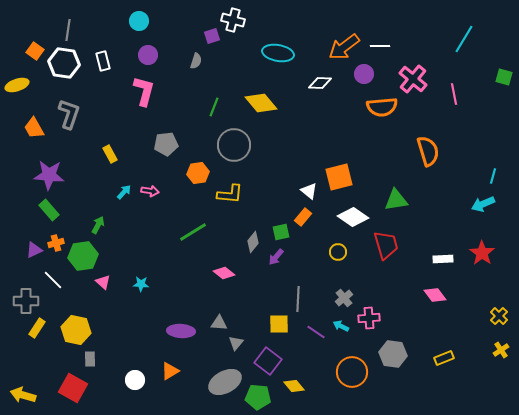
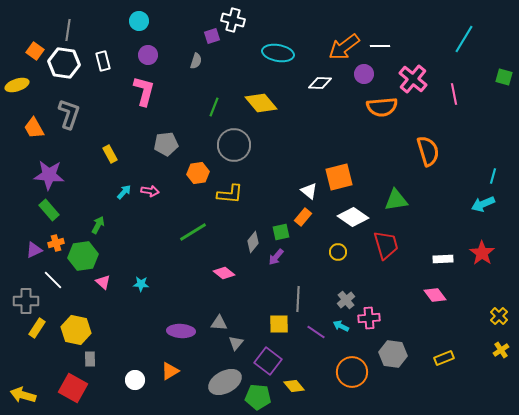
gray cross at (344, 298): moved 2 px right, 2 px down
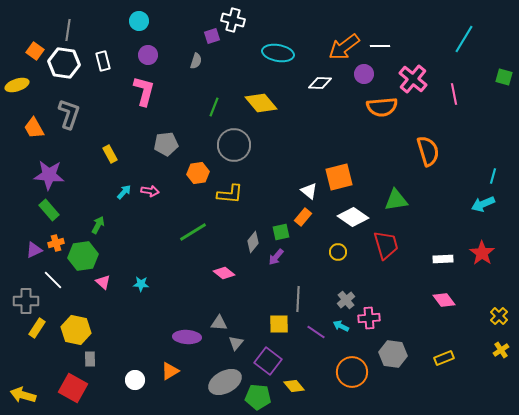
pink diamond at (435, 295): moved 9 px right, 5 px down
purple ellipse at (181, 331): moved 6 px right, 6 px down
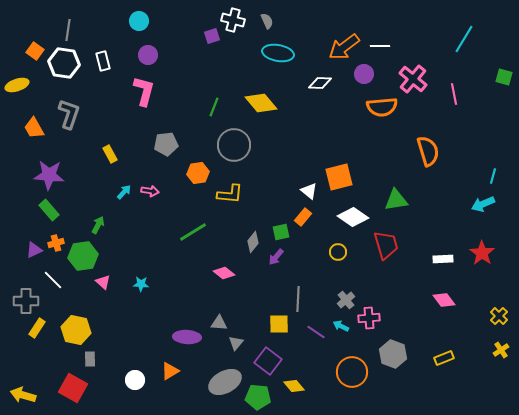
gray semicircle at (196, 61): moved 71 px right, 40 px up; rotated 42 degrees counterclockwise
gray hexagon at (393, 354): rotated 12 degrees clockwise
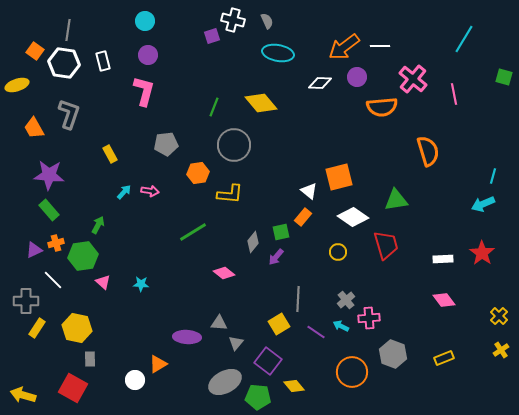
cyan circle at (139, 21): moved 6 px right
purple circle at (364, 74): moved 7 px left, 3 px down
yellow square at (279, 324): rotated 30 degrees counterclockwise
yellow hexagon at (76, 330): moved 1 px right, 2 px up
orange triangle at (170, 371): moved 12 px left, 7 px up
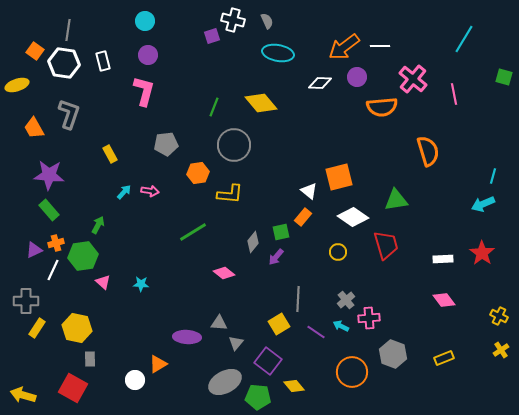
white line at (53, 280): moved 10 px up; rotated 70 degrees clockwise
yellow cross at (499, 316): rotated 18 degrees counterclockwise
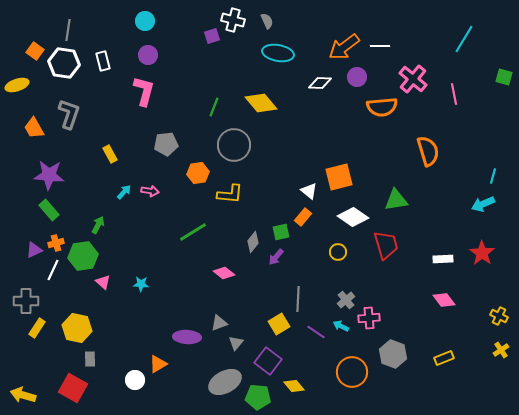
gray triangle at (219, 323): rotated 24 degrees counterclockwise
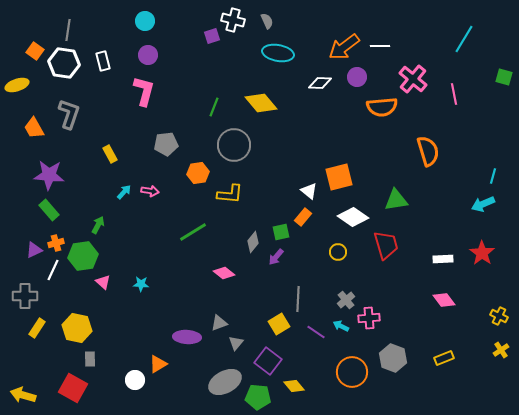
gray cross at (26, 301): moved 1 px left, 5 px up
gray hexagon at (393, 354): moved 4 px down
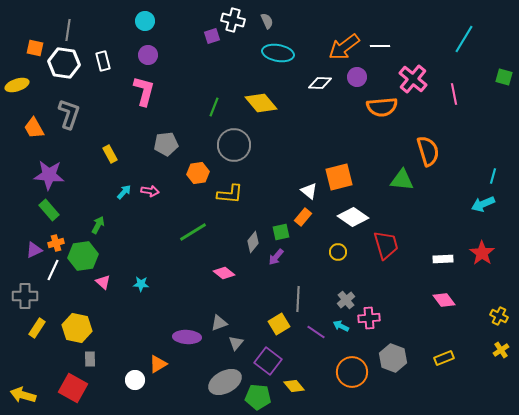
orange square at (35, 51): moved 3 px up; rotated 24 degrees counterclockwise
green triangle at (396, 200): moved 6 px right, 20 px up; rotated 15 degrees clockwise
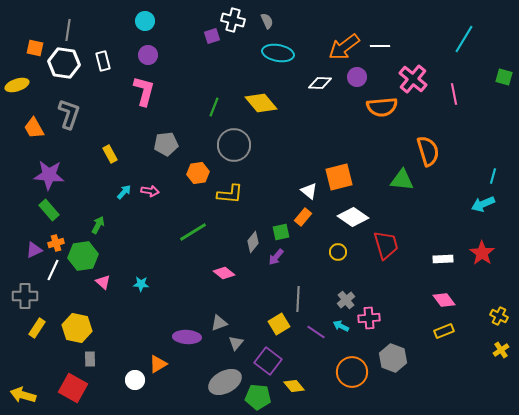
yellow rectangle at (444, 358): moved 27 px up
